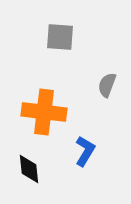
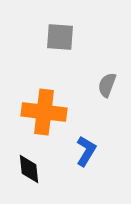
blue L-shape: moved 1 px right
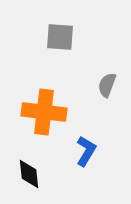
black diamond: moved 5 px down
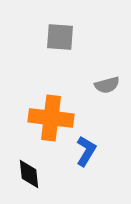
gray semicircle: rotated 125 degrees counterclockwise
orange cross: moved 7 px right, 6 px down
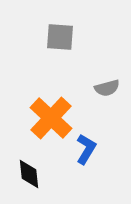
gray semicircle: moved 3 px down
orange cross: rotated 36 degrees clockwise
blue L-shape: moved 2 px up
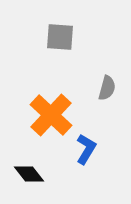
gray semicircle: rotated 60 degrees counterclockwise
orange cross: moved 3 px up
black diamond: rotated 32 degrees counterclockwise
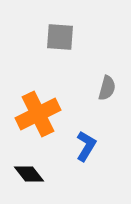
orange cross: moved 13 px left, 1 px up; rotated 21 degrees clockwise
blue L-shape: moved 3 px up
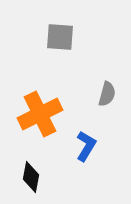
gray semicircle: moved 6 px down
orange cross: moved 2 px right
black diamond: moved 2 px right, 3 px down; rotated 48 degrees clockwise
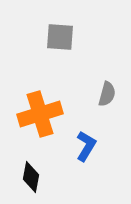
orange cross: rotated 9 degrees clockwise
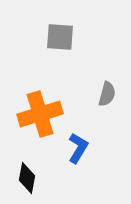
blue L-shape: moved 8 px left, 2 px down
black diamond: moved 4 px left, 1 px down
